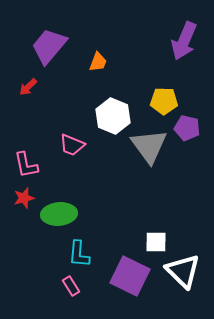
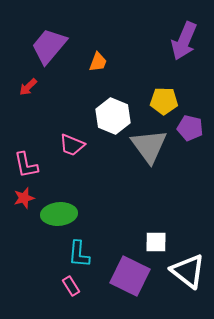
purple pentagon: moved 3 px right
white triangle: moved 5 px right; rotated 6 degrees counterclockwise
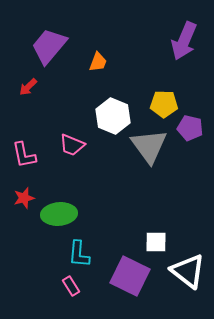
yellow pentagon: moved 3 px down
pink L-shape: moved 2 px left, 10 px up
